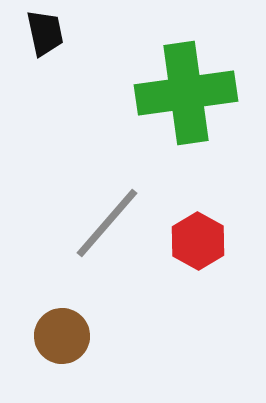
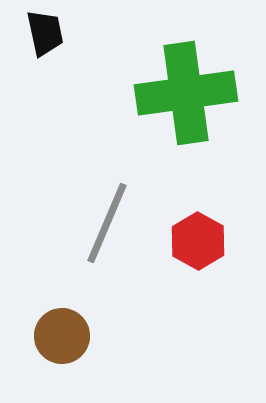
gray line: rotated 18 degrees counterclockwise
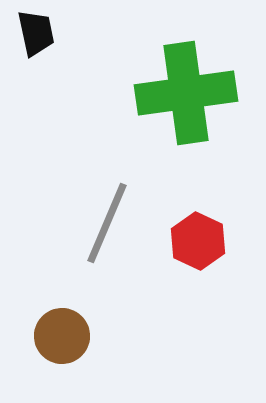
black trapezoid: moved 9 px left
red hexagon: rotated 4 degrees counterclockwise
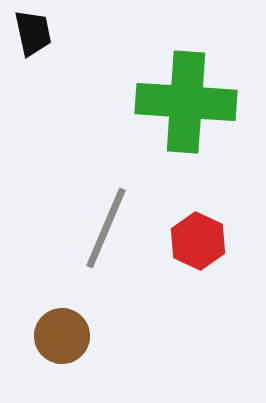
black trapezoid: moved 3 px left
green cross: moved 9 px down; rotated 12 degrees clockwise
gray line: moved 1 px left, 5 px down
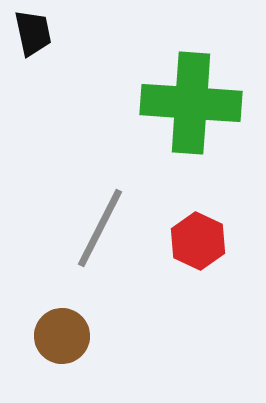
green cross: moved 5 px right, 1 px down
gray line: moved 6 px left; rotated 4 degrees clockwise
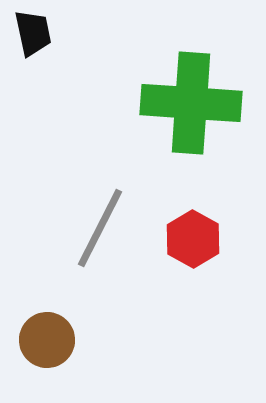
red hexagon: moved 5 px left, 2 px up; rotated 4 degrees clockwise
brown circle: moved 15 px left, 4 px down
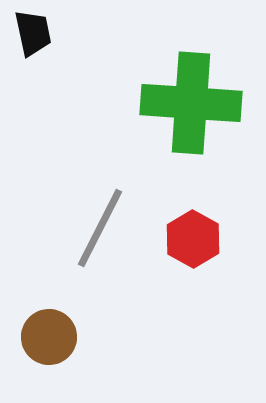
brown circle: moved 2 px right, 3 px up
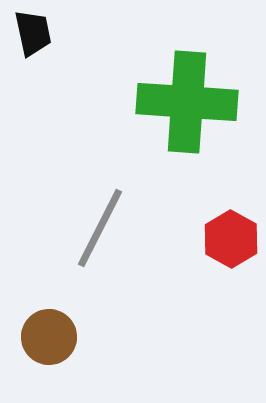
green cross: moved 4 px left, 1 px up
red hexagon: moved 38 px right
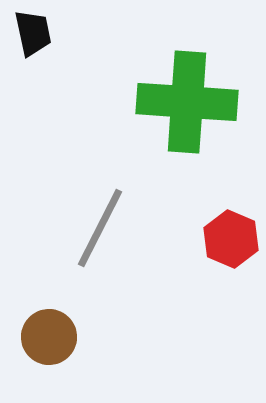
red hexagon: rotated 6 degrees counterclockwise
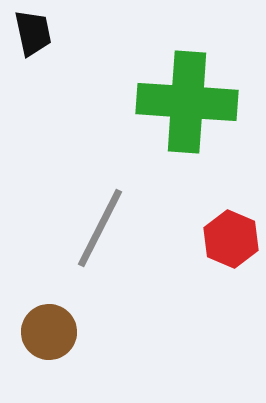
brown circle: moved 5 px up
